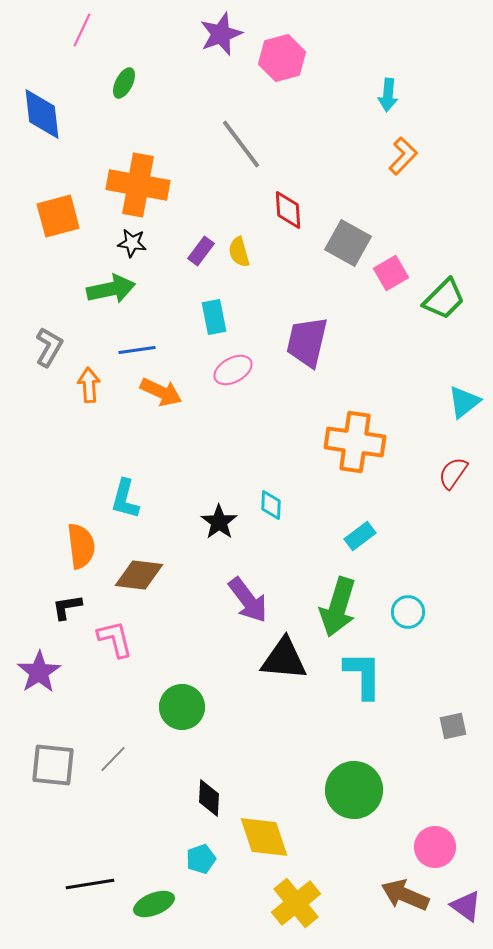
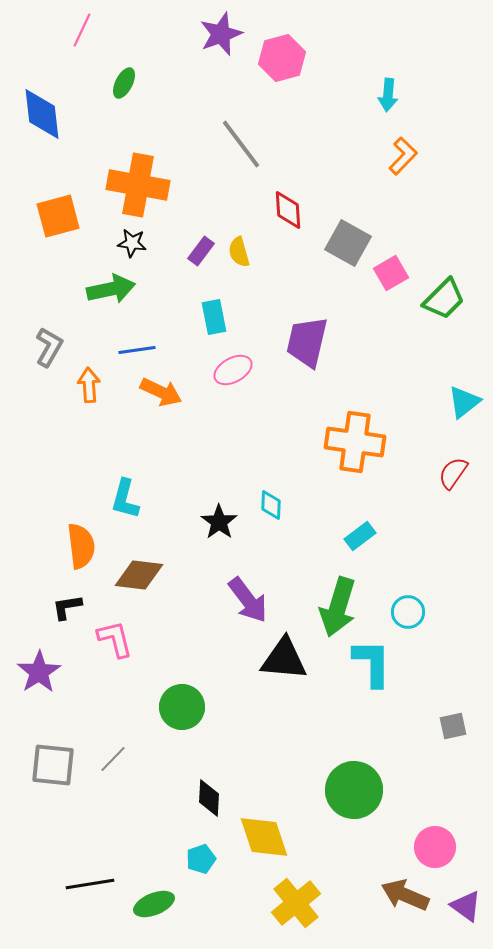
cyan L-shape at (363, 675): moved 9 px right, 12 px up
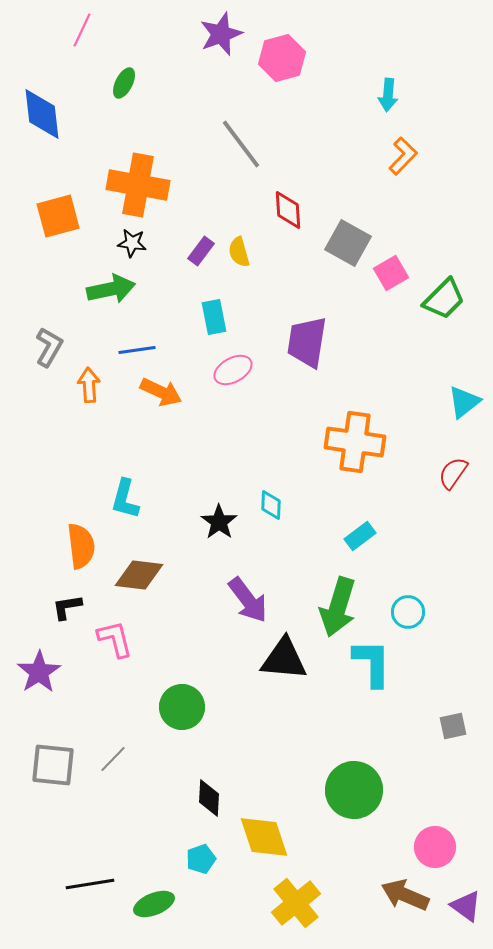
purple trapezoid at (307, 342): rotated 4 degrees counterclockwise
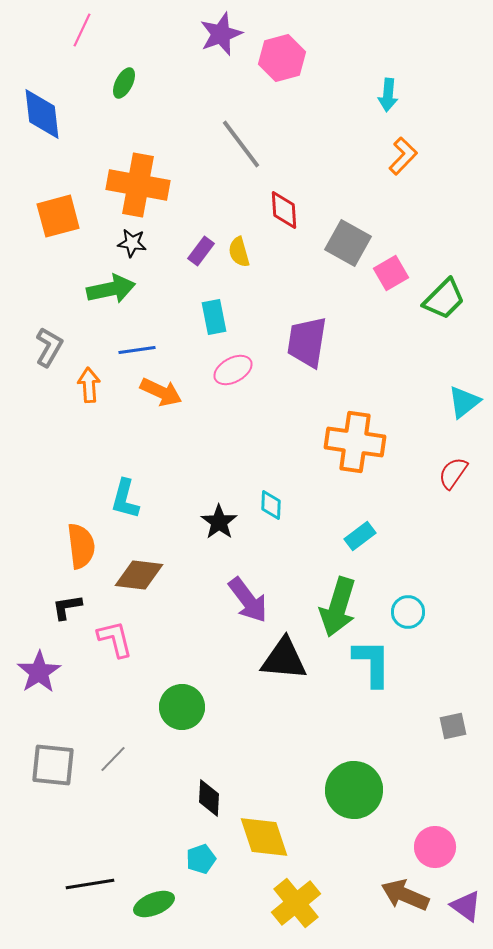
red diamond at (288, 210): moved 4 px left
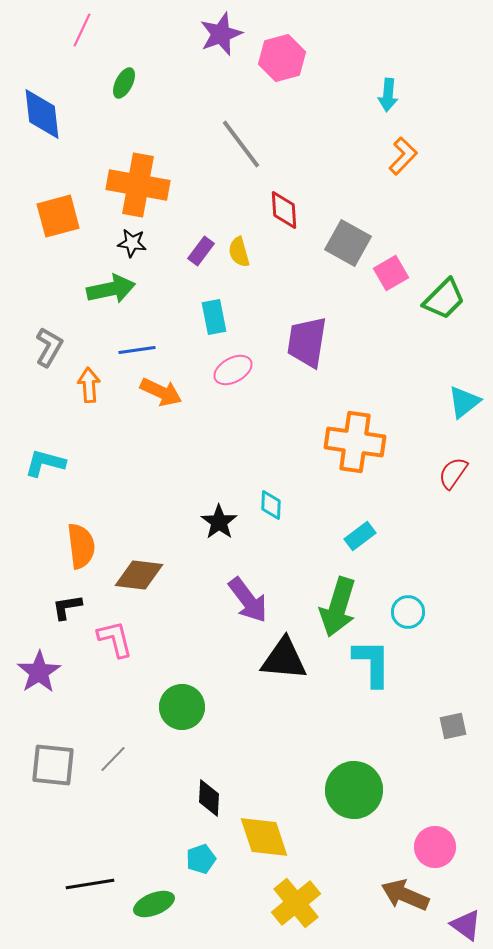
cyan L-shape at (125, 499): moved 80 px left, 36 px up; rotated 90 degrees clockwise
purple triangle at (466, 906): moved 19 px down
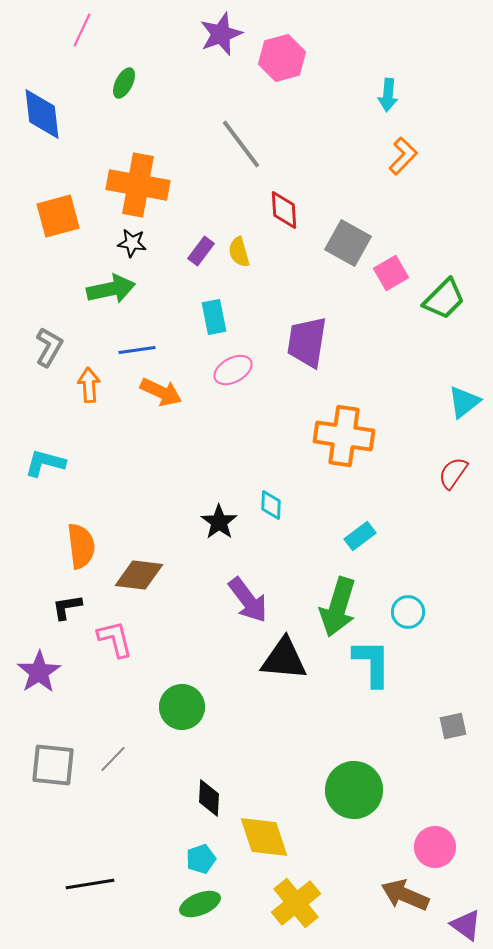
orange cross at (355, 442): moved 11 px left, 6 px up
green ellipse at (154, 904): moved 46 px right
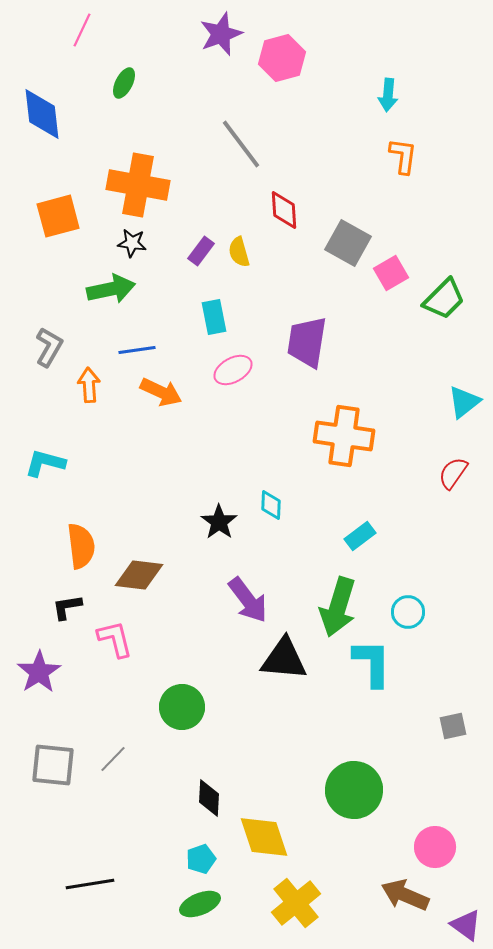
orange L-shape at (403, 156): rotated 36 degrees counterclockwise
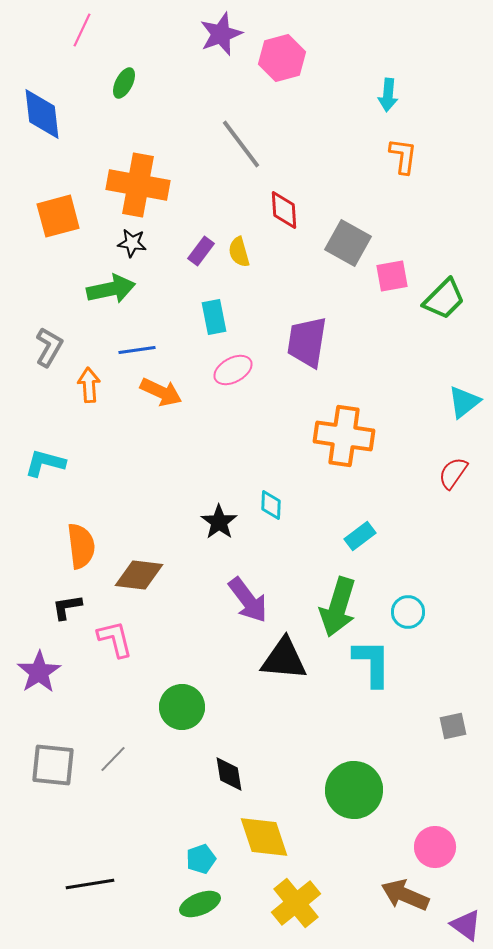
pink square at (391, 273): moved 1 px right, 3 px down; rotated 20 degrees clockwise
black diamond at (209, 798): moved 20 px right, 24 px up; rotated 12 degrees counterclockwise
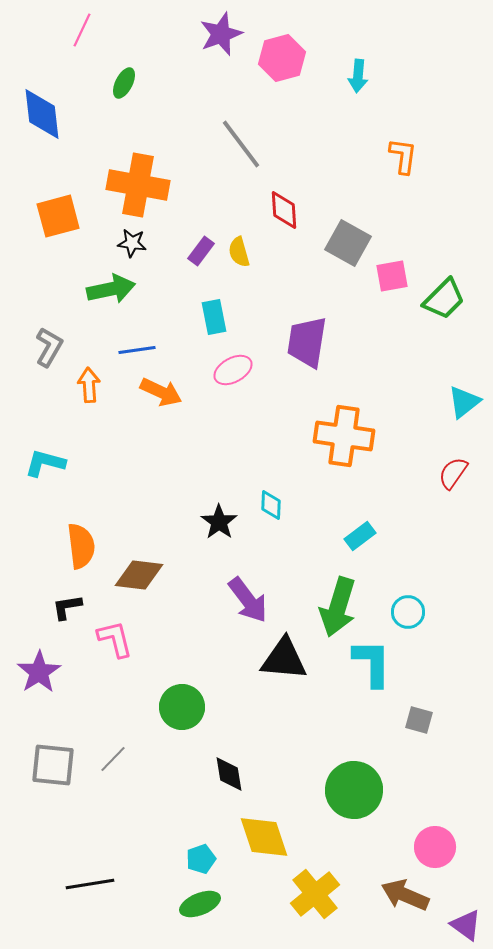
cyan arrow at (388, 95): moved 30 px left, 19 px up
gray square at (453, 726): moved 34 px left, 6 px up; rotated 28 degrees clockwise
yellow cross at (296, 903): moved 19 px right, 9 px up
